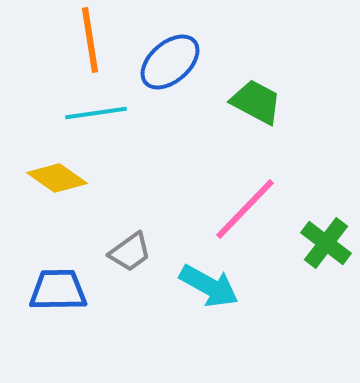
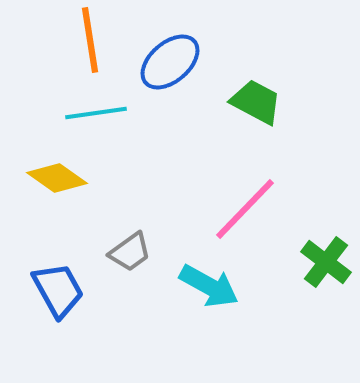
green cross: moved 19 px down
blue trapezoid: rotated 62 degrees clockwise
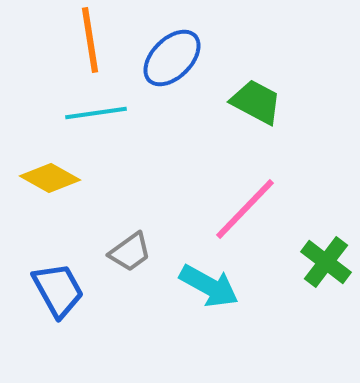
blue ellipse: moved 2 px right, 4 px up; rotated 4 degrees counterclockwise
yellow diamond: moved 7 px left; rotated 6 degrees counterclockwise
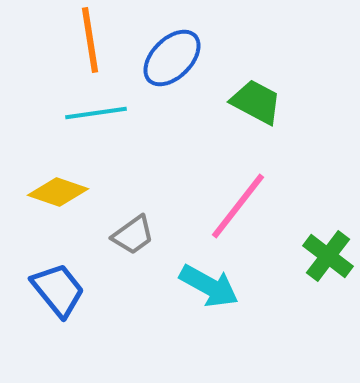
yellow diamond: moved 8 px right, 14 px down; rotated 10 degrees counterclockwise
pink line: moved 7 px left, 3 px up; rotated 6 degrees counterclockwise
gray trapezoid: moved 3 px right, 17 px up
green cross: moved 2 px right, 6 px up
blue trapezoid: rotated 10 degrees counterclockwise
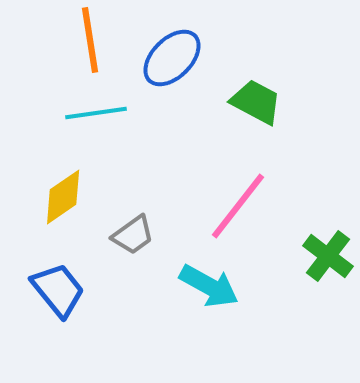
yellow diamond: moved 5 px right, 5 px down; rotated 54 degrees counterclockwise
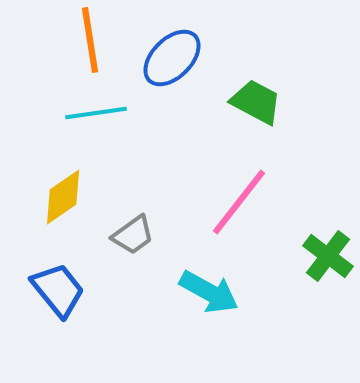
pink line: moved 1 px right, 4 px up
cyan arrow: moved 6 px down
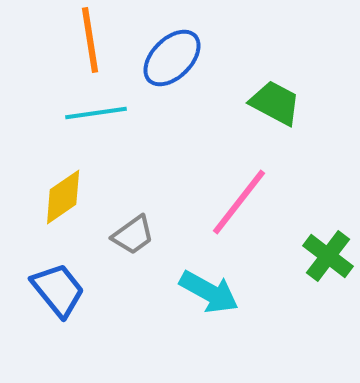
green trapezoid: moved 19 px right, 1 px down
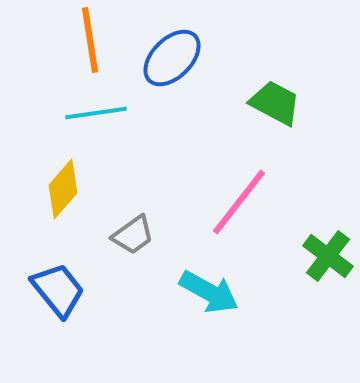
yellow diamond: moved 8 px up; rotated 14 degrees counterclockwise
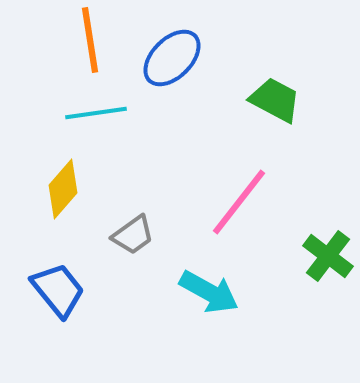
green trapezoid: moved 3 px up
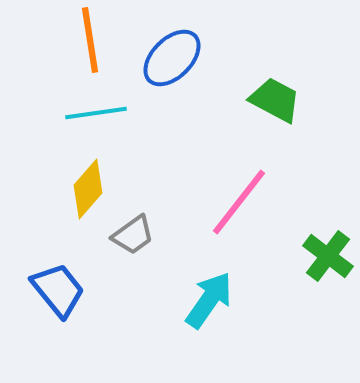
yellow diamond: moved 25 px right
cyan arrow: moved 8 px down; rotated 84 degrees counterclockwise
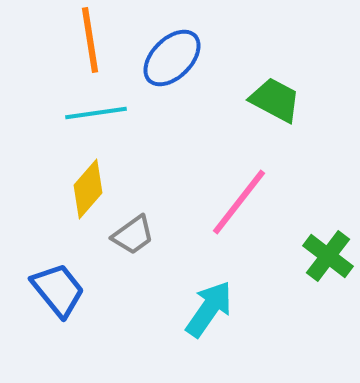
cyan arrow: moved 9 px down
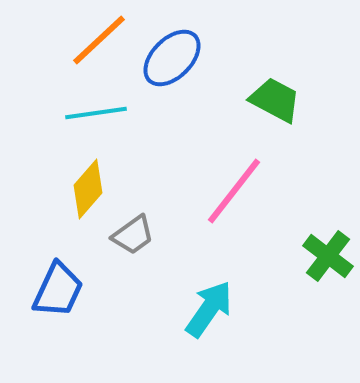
orange line: moved 9 px right; rotated 56 degrees clockwise
pink line: moved 5 px left, 11 px up
blue trapezoid: rotated 64 degrees clockwise
